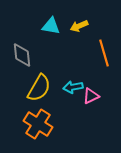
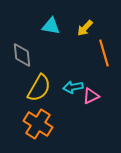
yellow arrow: moved 6 px right, 2 px down; rotated 24 degrees counterclockwise
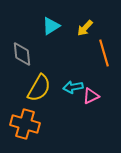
cyan triangle: rotated 42 degrees counterclockwise
gray diamond: moved 1 px up
orange cross: moved 13 px left; rotated 16 degrees counterclockwise
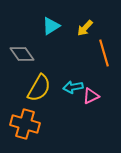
gray diamond: rotated 30 degrees counterclockwise
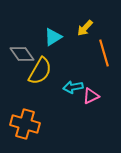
cyan triangle: moved 2 px right, 11 px down
yellow semicircle: moved 1 px right, 17 px up
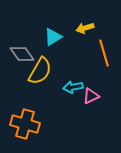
yellow arrow: rotated 30 degrees clockwise
